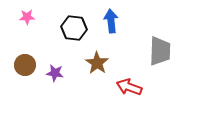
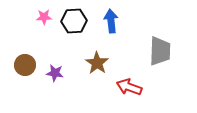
pink star: moved 17 px right
black hexagon: moved 7 px up; rotated 10 degrees counterclockwise
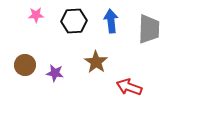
pink star: moved 8 px left, 2 px up
gray trapezoid: moved 11 px left, 22 px up
brown star: moved 1 px left, 1 px up
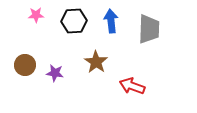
red arrow: moved 3 px right, 1 px up
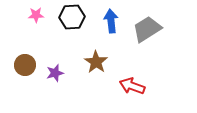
black hexagon: moved 2 px left, 4 px up
gray trapezoid: moved 2 px left; rotated 124 degrees counterclockwise
purple star: rotated 24 degrees counterclockwise
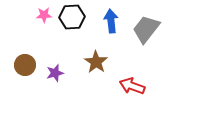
pink star: moved 8 px right
gray trapezoid: moved 1 px left; rotated 20 degrees counterclockwise
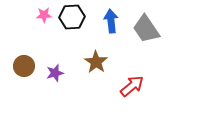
gray trapezoid: rotated 72 degrees counterclockwise
brown circle: moved 1 px left, 1 px down
red arrow: rotated 120 degrees clockwise
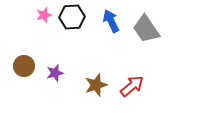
pink star: rotated 14 degrees counterclockwise
blue arrow: rotated 20 degrees counterclockwise
brown star: moved 23 px down; rotated 20 degrees clockwise
